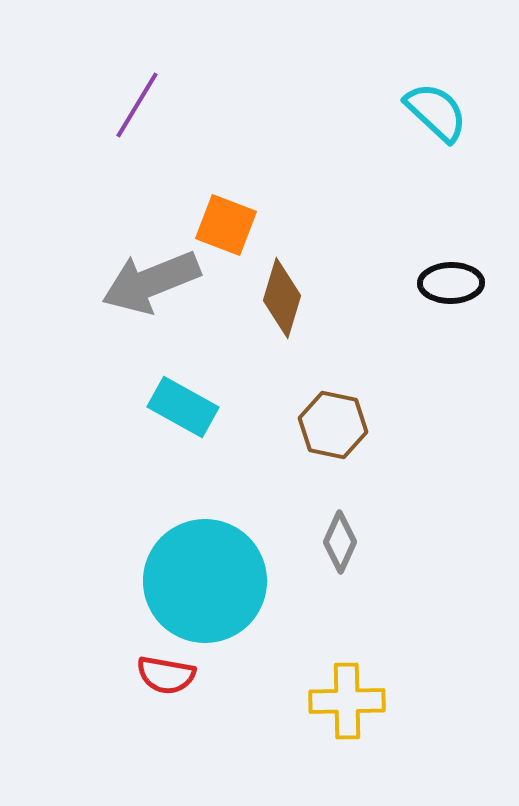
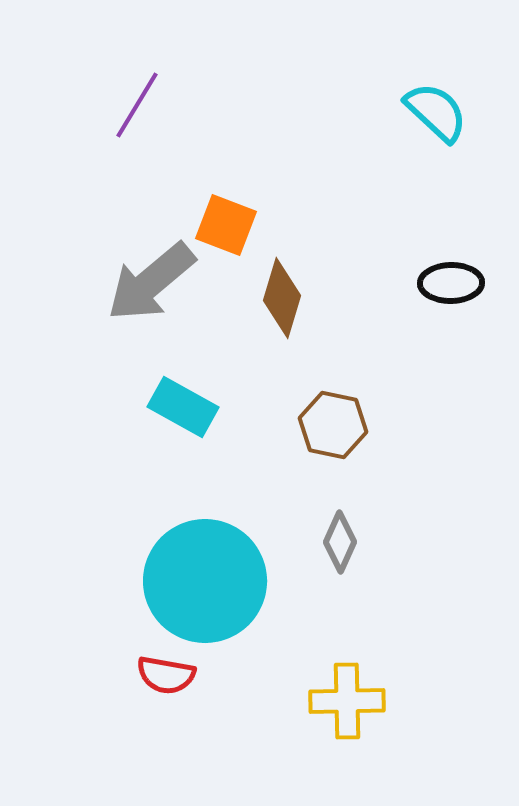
gray arrow: rotated 18 degrees counterclockwise
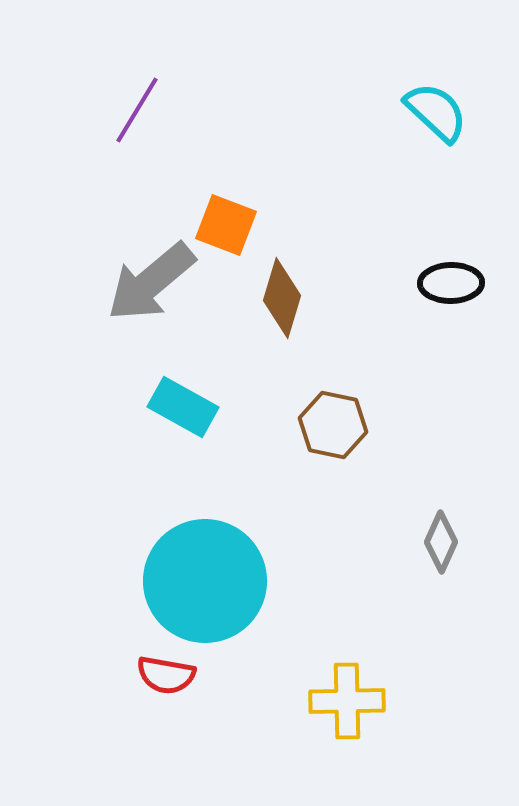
purple line: moved 5 px down
gray diamond: moved 101 px right
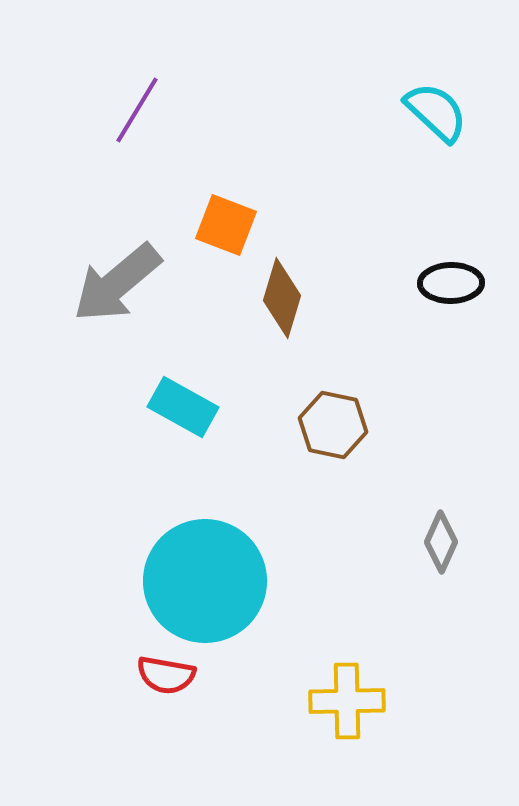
gray arrow: moved 34 px left, 1 px down
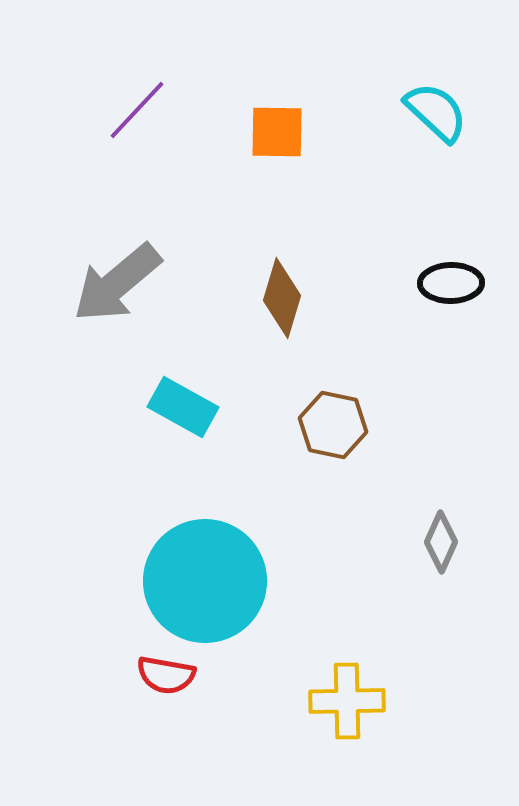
purple line: rotated 12 degrees clockwise
orange square: moved 51 px right, 93 px up; rotated 20 degrees counterclockwise
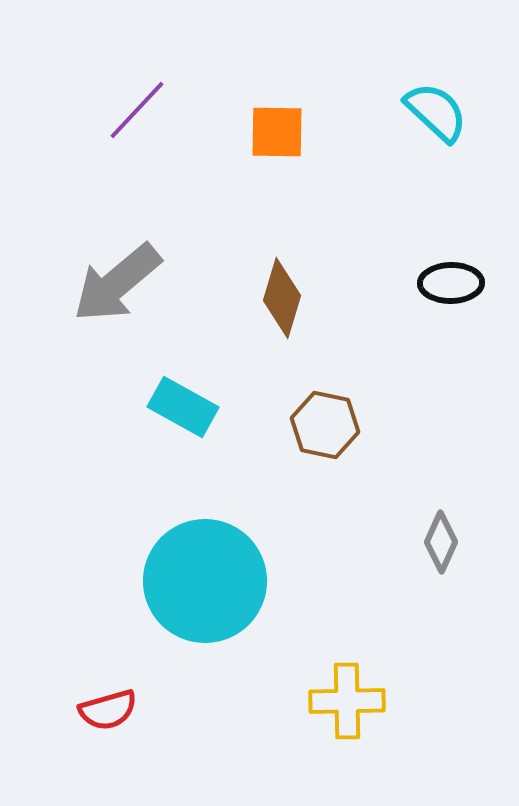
brown hexagon: moved 8 px left
red semicircle: moved 58 px left, 35 px down; rotated 26 degrees counterclockwise
